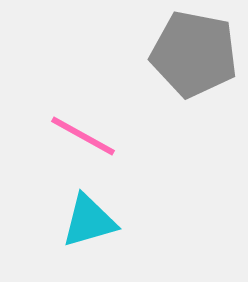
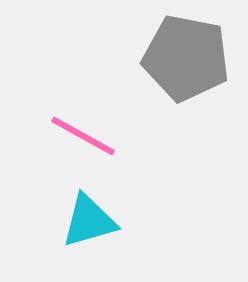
gray pentagon: moved 8 px left, 4 px down
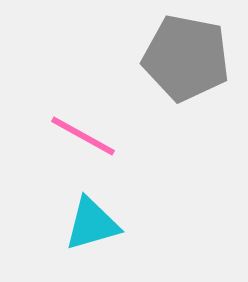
cyan triangle: moved 3 px right, 3 px down
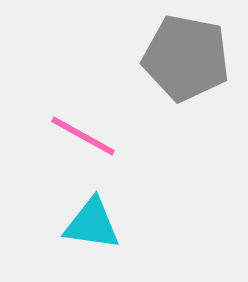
cyan triangle: rotated 24 degrees clockwise
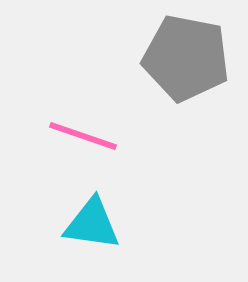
pink line: rotated 10 degrees counterclockwise
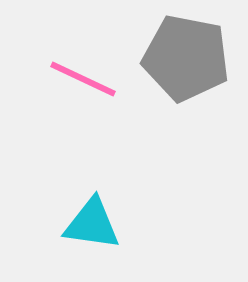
pink line: moved 57 px up; rotated 6 degrees clockwise
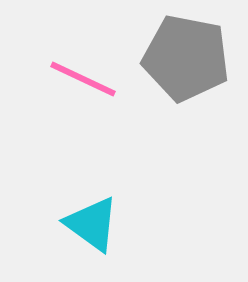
cyan triangle: rotated 28 degrees clockwise
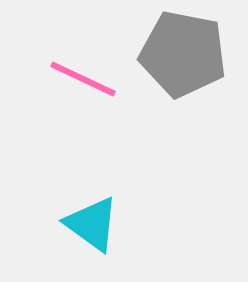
gray pentagon: moved 3 px left, 4 px up
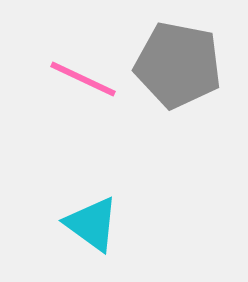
gray pentagon: moved 5 px left, 11 px down
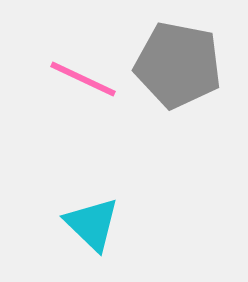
cyan triangle: rotated 8 degrees clockwise
